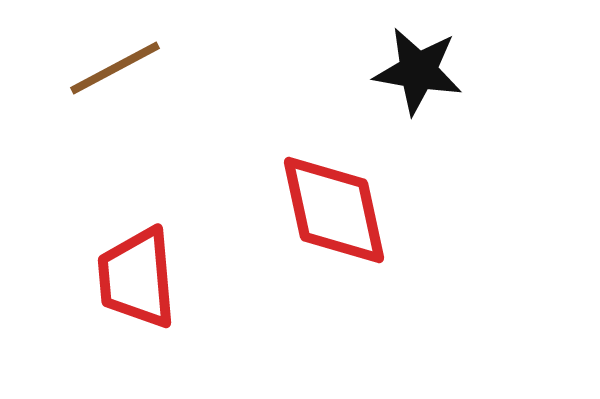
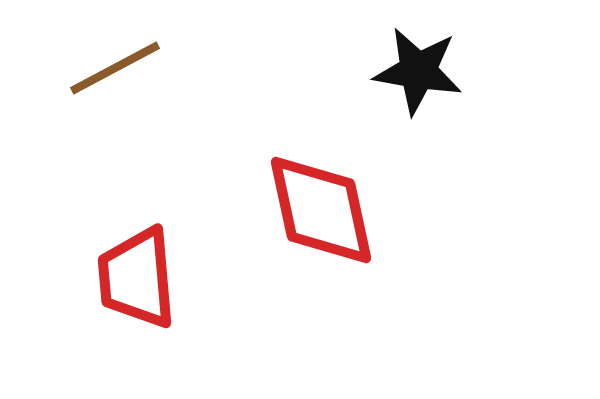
red diamond: moved 13 px left
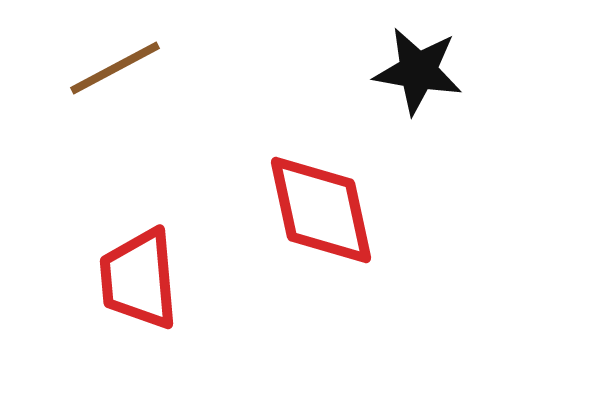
red trapezoid: moved 2 px right, 1 px down
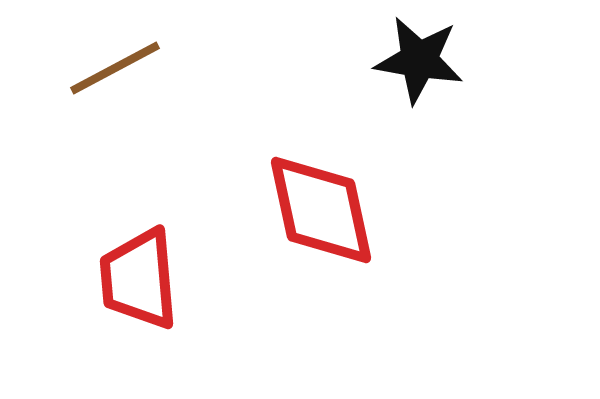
black star: moved 1 px right, 11 px up
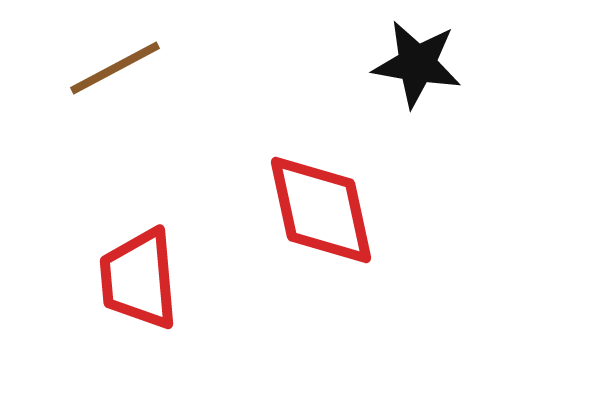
black star: moved 2 px left, 4 px down
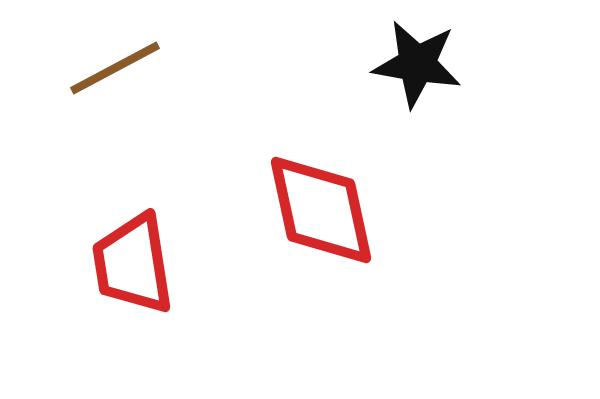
red trapezoid: moved 6 px left, 15 px up; rotated 4 degrees counterclockwise
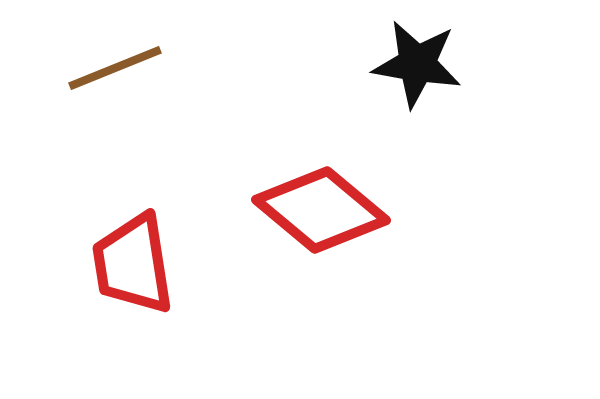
brown line: rotated 6 degrees clockwise
red diamond: rotated 38 degrees counterclockwise
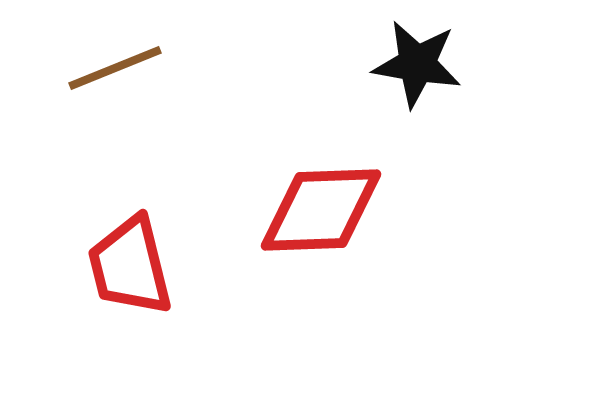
red diamond: rotated 42 degrees counterclockwise
red trapezoid: moved 3 px left, 2 px down; rotated 5 degrees counterclockwise
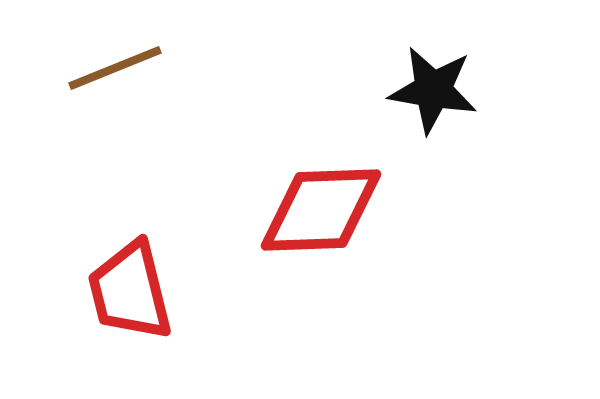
black star: moved 16 px right, 26 px down
red trapezoid: moved 25 px down
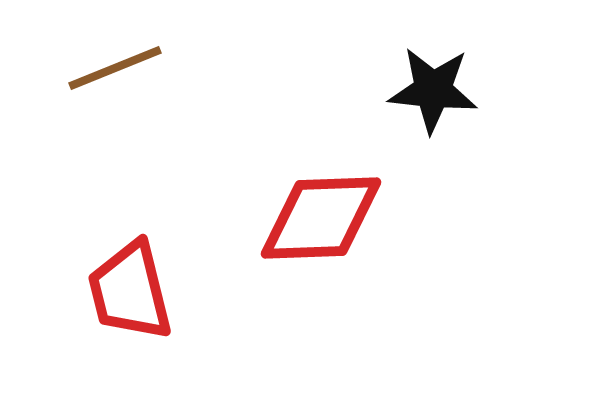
black star: rotated 4 degrees counterclockwise
red diamond: moved 8 px down
